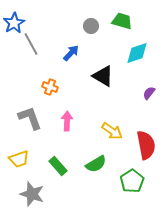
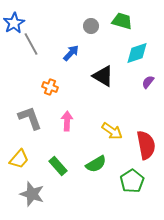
purple semicircle: moved 1 px left, 11 px up
yellow trapezoid: rotated 30 degrees counterclockwise
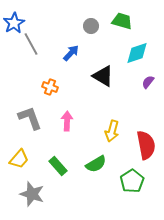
yellow arrow: rotated 70 degrees clockwise
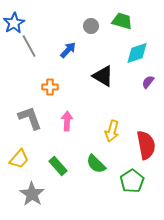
gray line: moved 2 px left, 2 px down
blue arrow: moved 3 px left, 3 px up
orange cross: rotated 21 degrees counterclockwise
green semicircle: rotated 75 degrees clockwise
gray star: rotated 15 degrees clockwise
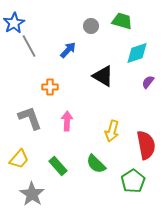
green pentagon: moved 1 px right
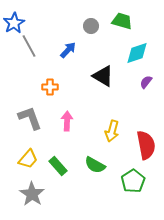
purple semicircle: moved 2 px left
yellow trapezoid: moved 9 px right
green semicircle: moved 1 px left, 1 px down; rotated 15 degrees counterclockwise
